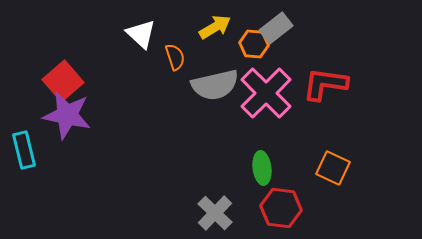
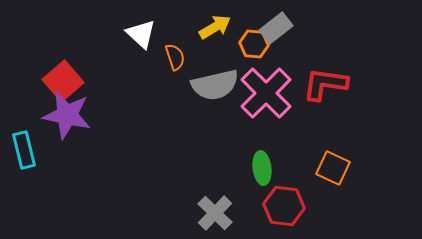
red hexagon: moved 3 px right, 2 px up
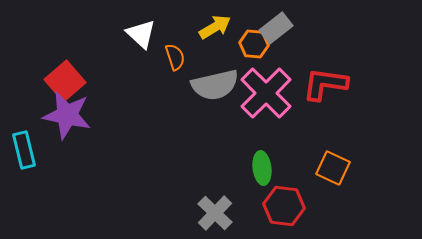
red square: moved 2 px right
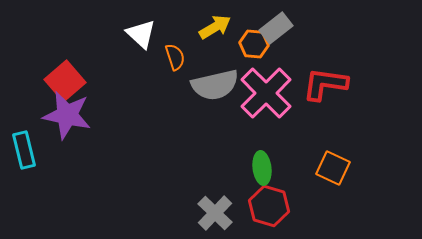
red hexagon: moved 15 px left; rotated 9 degrees clockwise
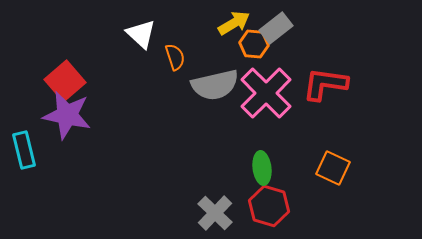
yellow arrow: moved 19 px right, 4 px up
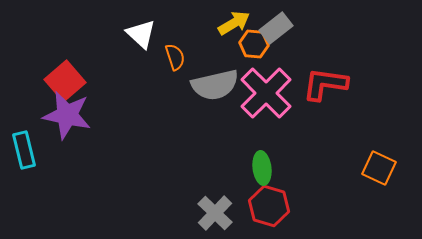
orange square: moved 46 px right
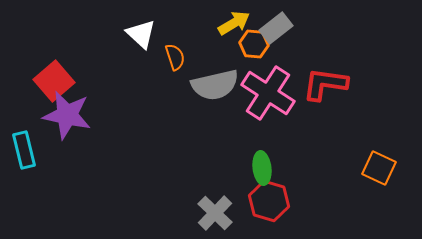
red square: moved 11 px left
pink cross: moved 2 px right; rotated 12 degrees counterclockwise
red hexagon: moved 5 px up
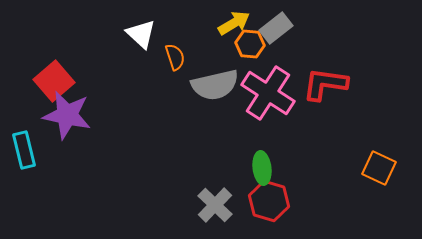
orange hexagon: moved 4 px left
gray cross: moved 8 px up
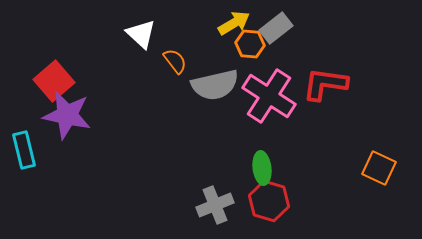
orange semicircle: moved 4 px down; rotated 20 degrees counterclockwise
pink cross: moved 1 px right, 3 px down
gray cross: rotated 24 degrees clockwise
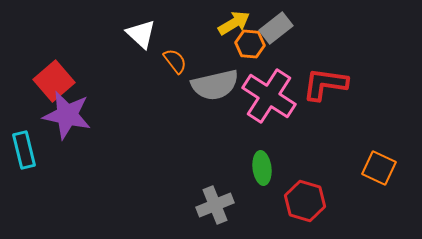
red hexagon: moved 36 px right
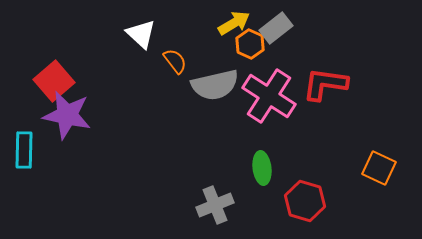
orange hexagon: rotated 20 degrees clockwise
cyan rectangle: rotated 15 degrees clockwise
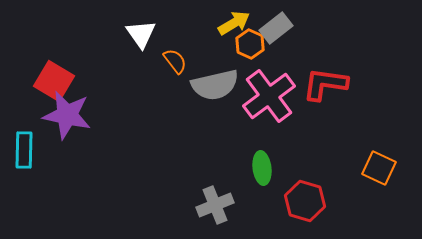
white triangle: rotated 12 degrees clockwise
red square: rotated 18 degrees counterclockwise
pink cross: rotated 20 degrees clockwise
